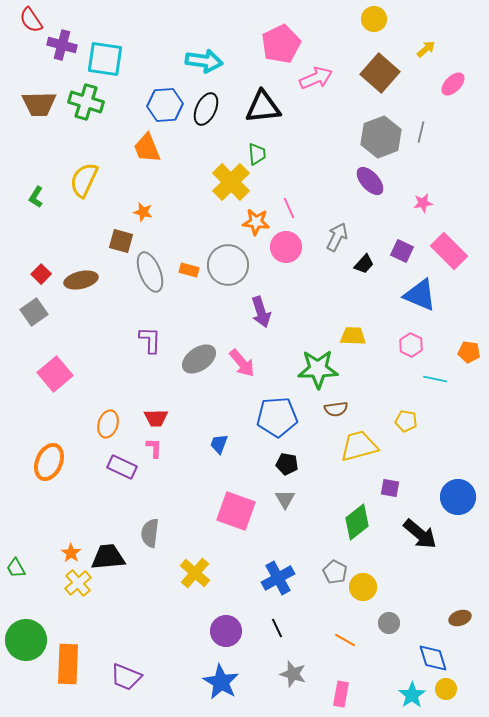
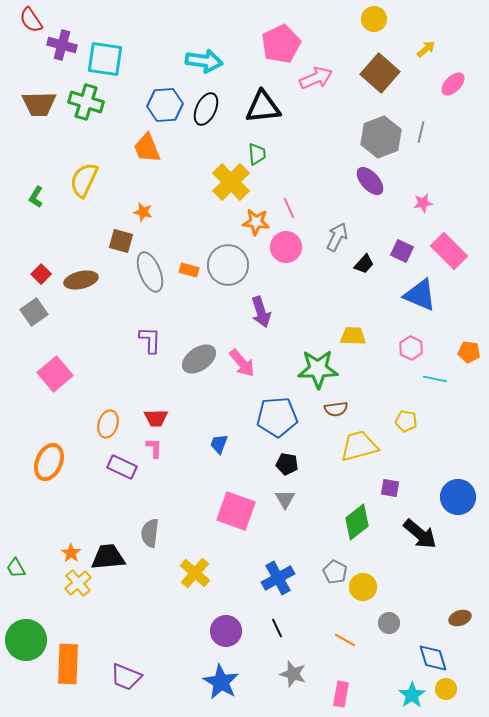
pink hexagon at (411, 345): moved 3 px down
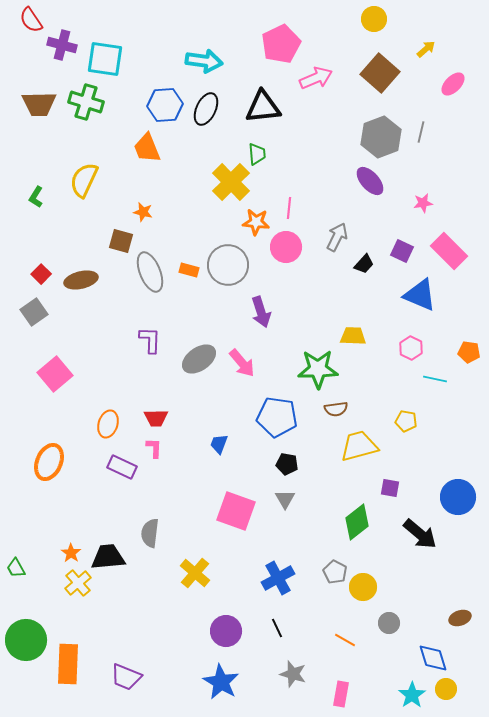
pink line at (289, 208): rotated 30 degrees clockwise
blue pentagon at (277, 417): rotated 12 degrees clockwise
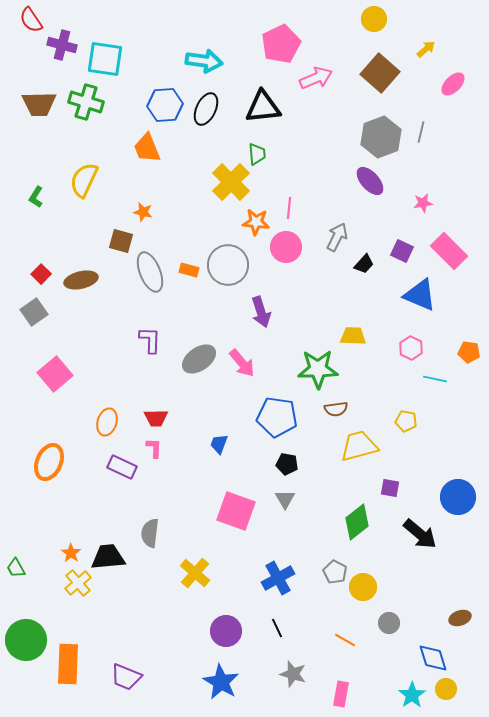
orange ellipse at (108, 424): moved 1 px left, 2 px up
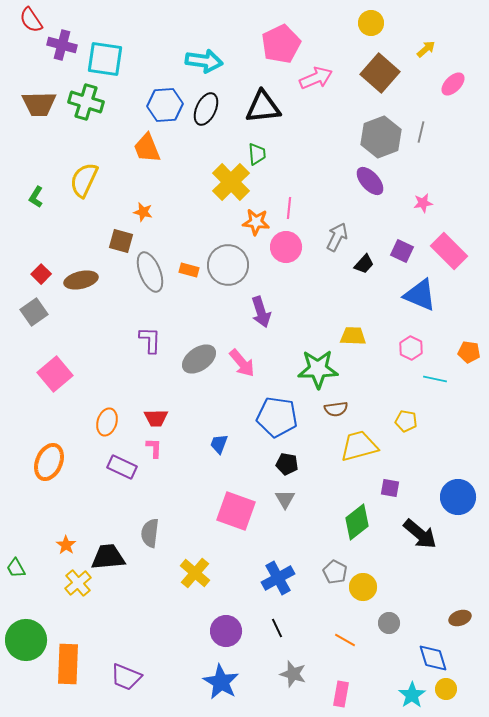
yellow circle at (374, 19): moved 3 px left, 4 px down
orange star at (71, 553): moved 5 px left, 8 px up
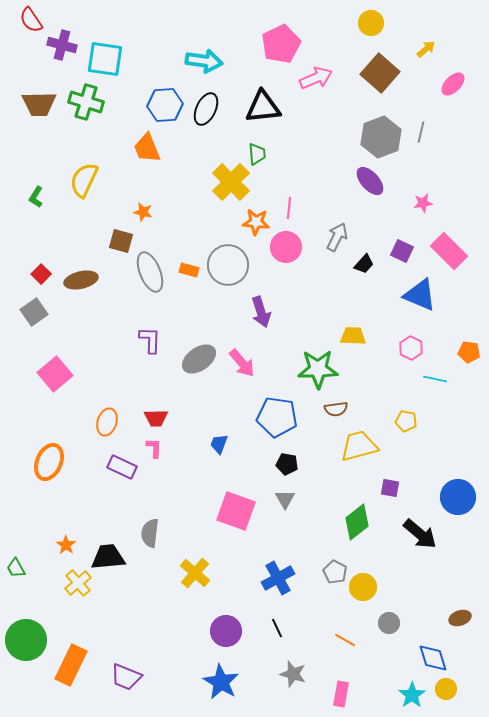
orange rectangle at (68, 664): moved 3 px right, 1 px down; rotated 24 degrees clockwise
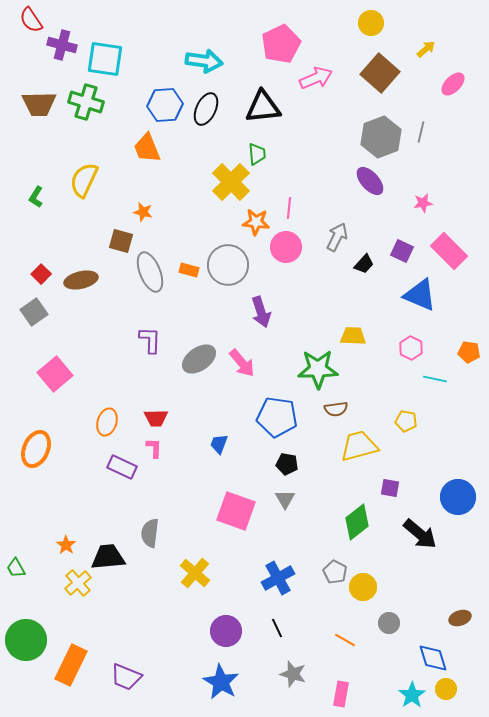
orange ellipse at (49, 462): moved 13 px left, 13 px up
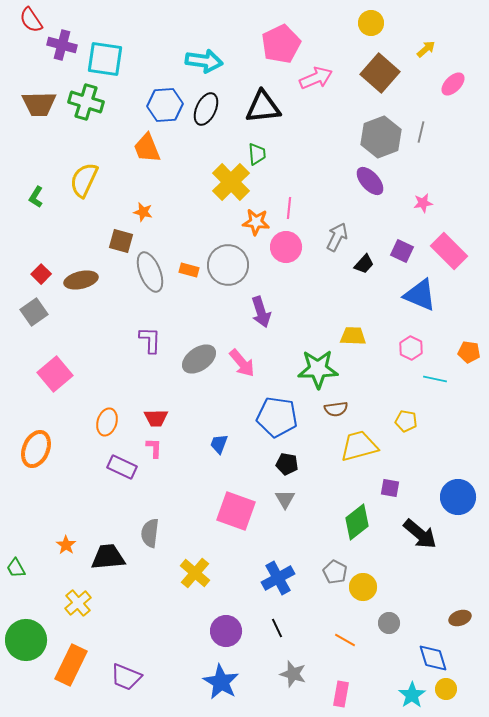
yellow cross at (78, 583): moved 20 px down
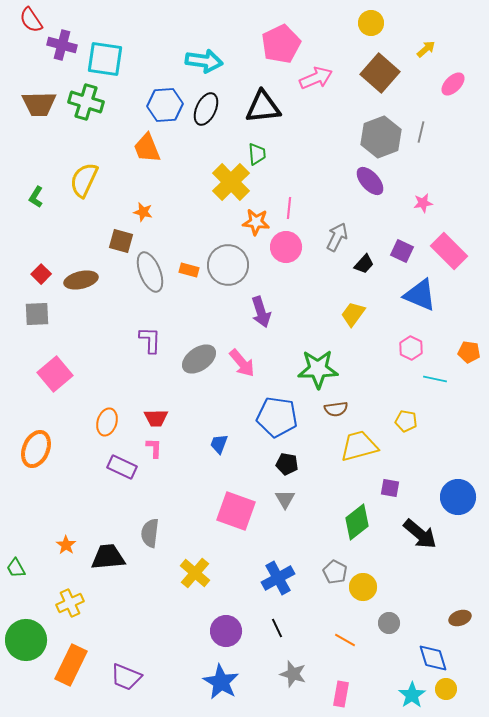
gray square at (34, 312): moved 3 px right, 2 px down; rotated 32 degrees clockwise
yellow trapezoid at (353, 336): moved 22 px up; rotated 56 degrees counterclockwise
yellow cross at (78, 603): moved 8 px left; rotated 16 degrees clockwise
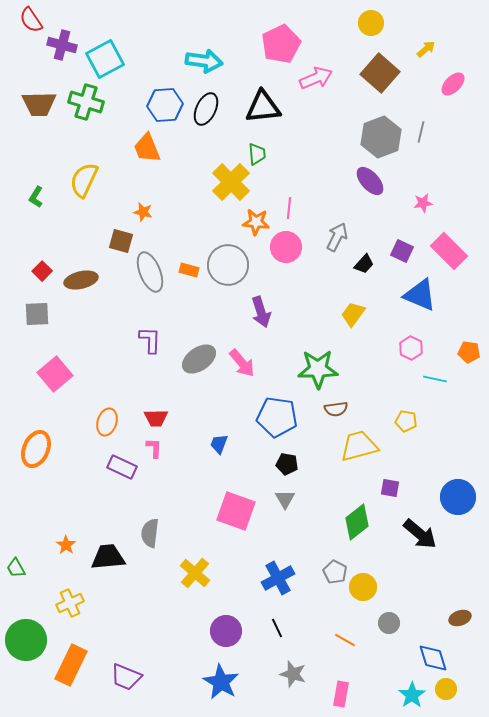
cyan square at (105, 59): rotated 36 degrees counterclockwise
red square at (41, 274): moved 1 px right, 3 px up
